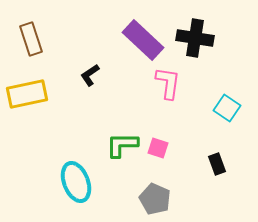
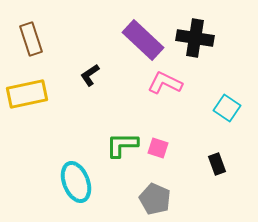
pink L-shape: moved 3 px left; rotated 72 degrees counterclockwise
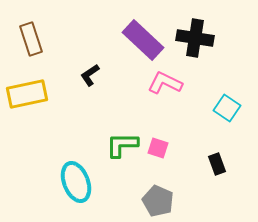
gray pentagon: moved 3 px right, 2 px down
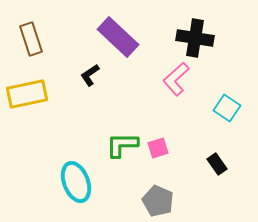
purple rectangle: moved 25 px left, 3 px up
pink L-shape: moved 11 px right, 4 px up; rotated 68 degrees counterclockwise
pink square: rotated 35 degrees counterclockwise
black rectangle: rotated 15 degrees counterclockwise
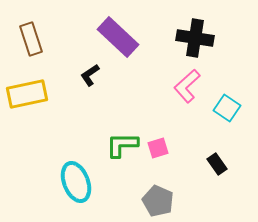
pink L-shape: moved 11 px right, 7 px down
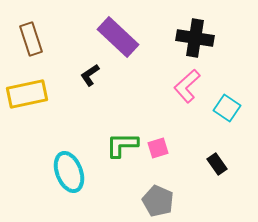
cyan ellipse: moved 7 px left, 10 px up
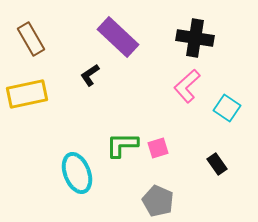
brown rectangle: rotated 12 degrees counterclockwise
cyan ellipse: moved 8 px right, 1 px down
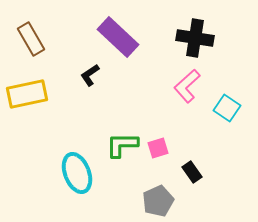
black rectangle: moved 25 px left, 8 px down
gray pentagon: rotated 24 degrees clockwise
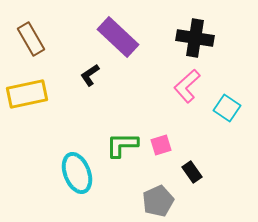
pink square: moved 3 px right, 3 px up
